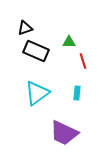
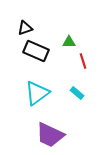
cyan rectangle: rotated 56 degrees counterclockwise
purple trapezoid: moved 14 px left, 2 px down
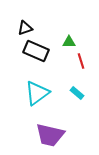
red line: moved 2 px left
purple trapezoid: rotated 12 degrees counterclockwise
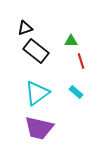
green triangle: moved 2 px right, 1 px up
black rectangle: rotated 15 degrees clockwise
cyan rectangle: moved 1 px left, 1 px up
purple trapezoid: moved 11 px left, 7 px up
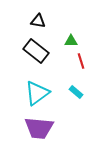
black triangle: moved 13 px right, 7 px up; rotated 28 degrees clockwise
purple trapezoid: rotated 8 degrees counterclockwise
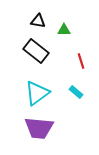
green triangle: moved 7 px left, 11 px up
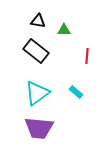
red line: moved 6 px right, 5 px up; rotated 21 degrees clockwise
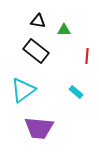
cyan triangle: moved 14 px left, 3 px up
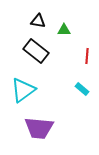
cyan rectangle: moved 6 px right, 3 px up
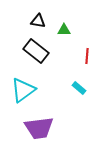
cyan rectangle: moved 3 px left, 1 px up
purple trapezoid: rotated 12 degrees counterclockwise
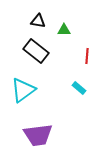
purple trapezoid: moved 1 px left, 7 px down
